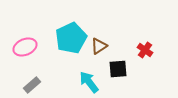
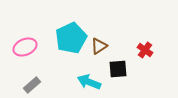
cyan arrow: rotated 30 degrees counterclockwise
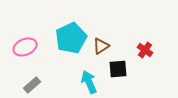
brown triangle: moved 2 px right
cyan arrow: rotated 45 degrees clockwise
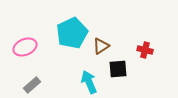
cyan pentagon: moved 1 px right, 5 px up
red cross: rotated 21 degrees counterclockwise
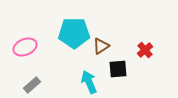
cyan pentagon: moved 2 px right; rotated 24 degrees clockwise
red cross: rotated 35 degrees clockwise
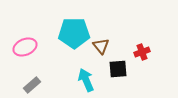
brown triangle: rotated 36 degrees counterclockwise
red cross: moved 3 px left, 2 px down; rotated 21 degrees clockwise
cyan arrow: moved 3 px left, 2 px up
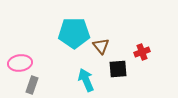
pink ellipse: moved 5 px left, 16 px down; rotated 15 degrees clockwise
gray rectangle: rotated 30 degrees counterclockwise
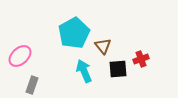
cyan pentagon: rotated 28 degrees counterclockwise
brown triangle: moved 2 px right
red cross: moved 1 px left, 7 px down
pink ellipse: moved 7 px up; rotated 35 degrees counterclockwise
cyan arrow: moved 2 px left, 9 px up
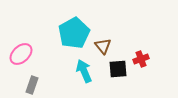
pink ellipse: moved 1 px right, 2 px up
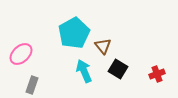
red cross: moved 16 px right, 15 px down
black square: rotated 36 degrees clockwise
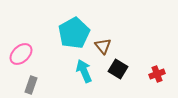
gray rectangle: moved 1 px left
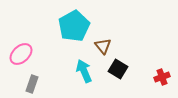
cyan pentagon: moved 7 px up
red cross: moved 5 px right, 3 px down
gray rectangle: moved 1 px right, 1 px up
